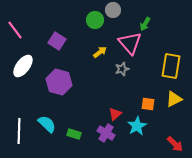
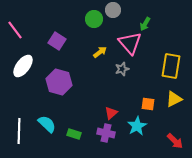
green circle: moved 1 px left, 1 px up
red triangle: moved 4 px left, 1 px up
purple cross: rotated 18 degrees counterclockwise
red arrow: moved 3 px up
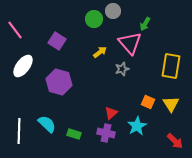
gray circle: moved 1 px down
yellow triangle: moved 3 px left, 5 px down; rotated 36 degrees counterclockwise
orange square: moved 2 px up; rotated 16 degrees clockwise
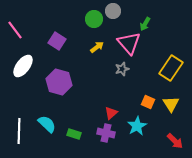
pink triangle: moved 1 px left
yellow arrow: moved 3 px left, 5 px up
yellow rectangle: moved 2 px down; rotated 25 degrees clockwise
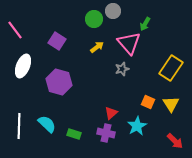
white ellipse: rotated 15 degrees counterclockwise
white line: moved 5 px up
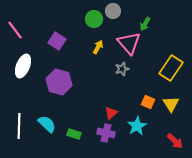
yellow arrow: moved 1 px right; rotated 24 degrees counterclockwise
